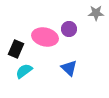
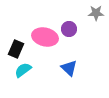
cyan semicircle: moved 1 px left, 1 px up
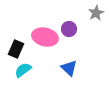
gray star: rotated 28 degrees counterclockwise
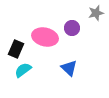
gray star: rotated 14 degrees clockwise
purple circle: moved 3 px right, 1 px up
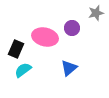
blue triangle: rotated 36 degrees clockwise
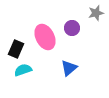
pink ellipse: rotated 50 degrees clockwise
cyan semicircle: rotated 18 degrees clockwise
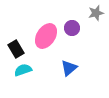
pink ellipse: moved 1 px right, 1 px up; rotated 60 degrees clockwise
black rectangle: rotated 54 degrees counterclockwise
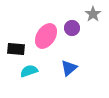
gray star: moved 3 px left, 1 px down; rotated 21 degrees counterclockwise
black rectangle: rotated 54 degrees counterclockwise
cyan semicircle: moved 6 px right, 1 px down
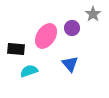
blue triangle: moved 1 px right, 4 px up; rotated 30 degrees counterclockwise
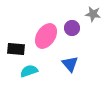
gray star: rotated 28 degrees counterclockwise
